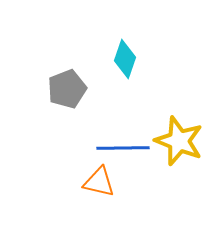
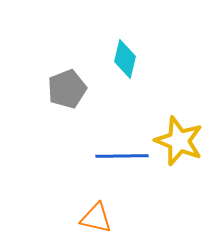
cyan diamond: rotated 6 degrees counterclockwise
blue line: moved 1 px left, 8 px down
orange triangle: moved 3 px left, 36 px down
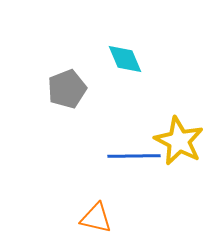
cyan diamond: rotated 36 degrees counterclockwise
yellow star: rotated 6 degrees clockwise
blue line: moved 12 px right
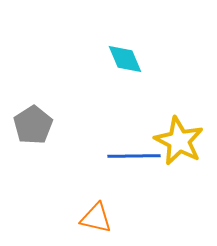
gray pentagon: moved 34 px left, 36 px down; rotated 12 degrees counterclockwise
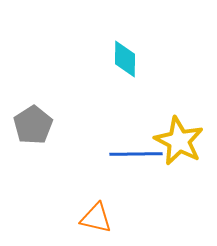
cyan diamond: rotated 24 degrees clockwise
blue line: moved 2 px right, 2 px up
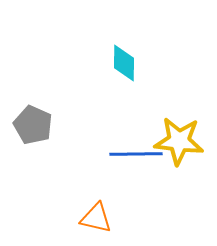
cyan diamond: moved 1 px left, 4 px down
gray pentagon: rotated 15 degrees counterclockwise
yellow star: rotated 21 degrees counterclockwise
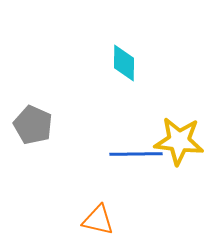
orange triangle: moved 2 px right, 2 px down
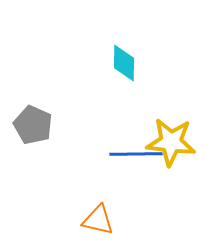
yellow star: moved 8 px left, 1 px down
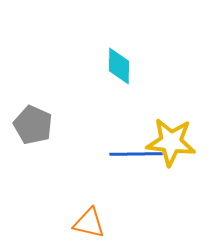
cyan diamond: moved 5 px left, 3 px down
orange triangle: moved 9 px left, 3 px down
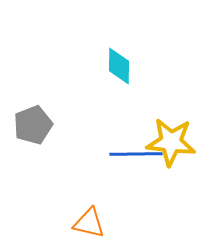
gray pentagon: rotated 27 degrees clockwise
